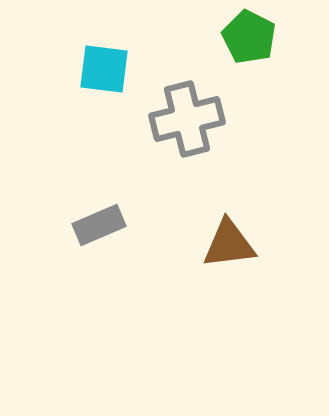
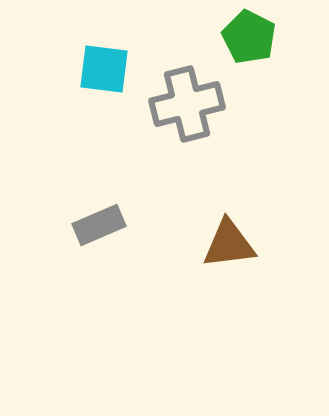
gray cross: moved 15 px up
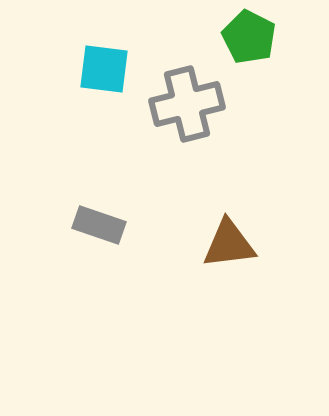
gray rectangle: rotated 42 degrees clockwise
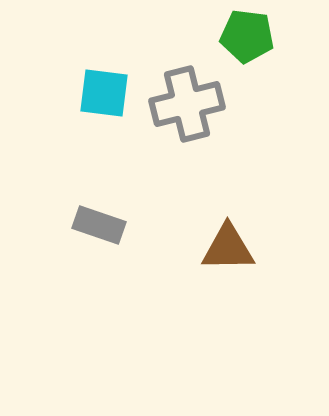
green pentagon: moved 2 px left, 1 px up; rotated 20 degrees counterclockwise
cyan square: moved 24 px down
brown triangle: moved 1 px left, 4 px down; rotated 6 degrees clockwise
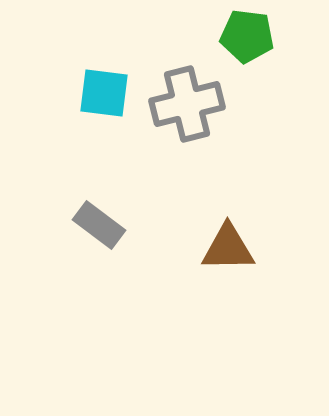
gray rectangle: rotated 18 degrees clockwise
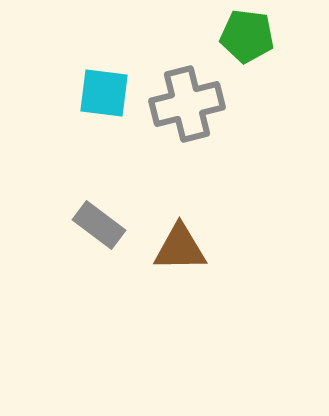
brown triangle: moved 48 px left
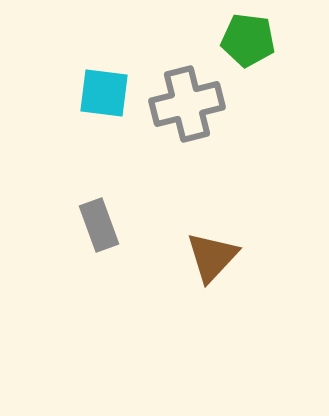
green pentagon: moved 1 px right, 4 px down
gray rectangle: rotated 33 degrees clockwise
brown triangle: moved 32 px right, 9 px down; rotated 46 degrees counterclockwise
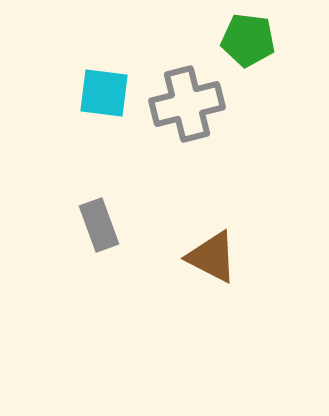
brown triangle: rotated 46 degrees counterclockwise
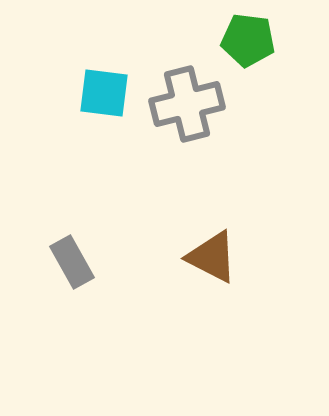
gray rectangle: moved 27 px left, 37 px down; rotated 9 degrees counterclockwise
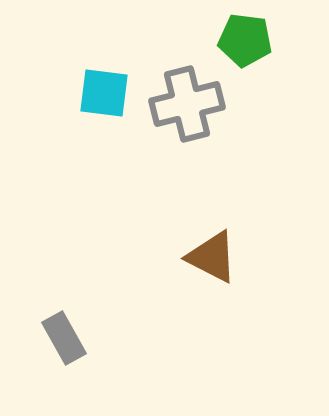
green pentagon: moved 3 px left
gray rectangle: moved 8 px left, 76 px down
